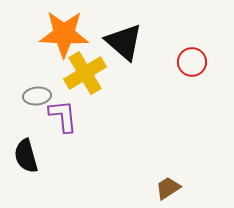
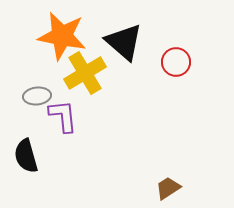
orange star: moved 2 px left, 2 px down; rotated 9 degrees clockwise
red circle: moved 16 px left
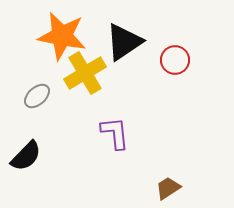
black triangle: rotated 45 degrees clockwise
red circle: moved 1 px left, 2 px up
gray ellipse: rotated 36 degrees counterclockwise
purple L-shape: moved 52 px right, 17 px down
black semicircle: rotated 120 degrees counterclockwise
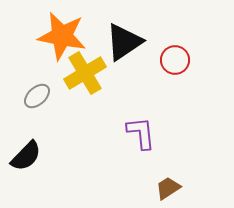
purple L-shape: moved 26 px right
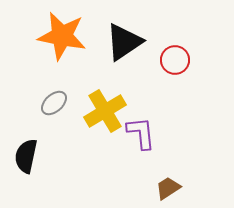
yellow cross: moved 20 px right, 38 px down
gray ellipse: moved 17 px right, 7 px down
black semicircle: rotated 148 degrees clockwise
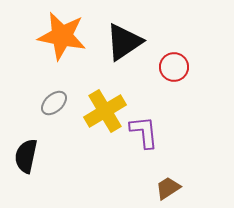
red circle: moved 1 px left, 7 px down
purple L-shape: moved 3 px right, 1 px up
